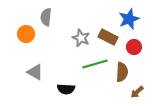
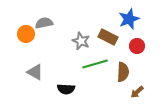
gray semicircle: moved 2 px left, 6 px down; rotated 72 degrees clockwise
gray star: moved 3 px down
red circle: moved 3 px right, 1 px up
brown semicircle: moved 1 px right
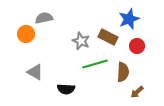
gray semicircle: moved 5 px up
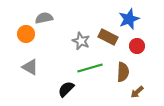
green line: moved 5 px left, 4 px down
gray triangle: moved 5 px left, 5 px up
black semicircle: rotated 132 degrees clockwise
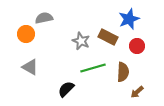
green line: moved 3 px right
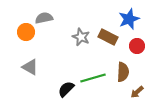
orange circle: moved 2 px up
gray star: moved 4 px up
green line: moved 10 px down
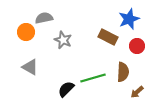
gray star: moved 18 px left, 3 px down
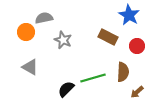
blue star: moved 4 px up; rotated 20 degrees counterclockwise
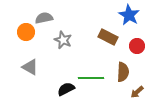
green line: moved 2 px left; rotated 15 degrees clockwise
black semicircle: rotated 18 degrees clockwise
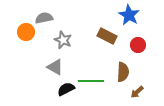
brown rectangle: moved 1 px left, 1 px up
red circle: moved 1 px right, 1 px up
gray triangle: moved 25 px right
green line: moved 3 px down
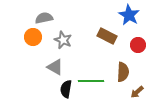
orange circle: moved 7 px right, 5 px down
black semicircle: rotated 54 degrees counterclockwise
